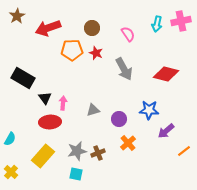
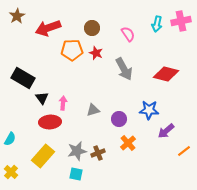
black triangle: moved 3 px left
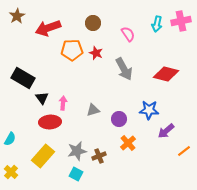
brown circle: moved 1 px right, 5 px up
brown cross: moved 1 px right, 3 px down
cyan square: rotated 16 degrees clockwise
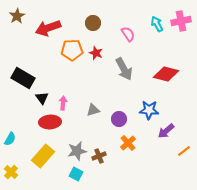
cyan arrow: rotated 140 degrees clockwise
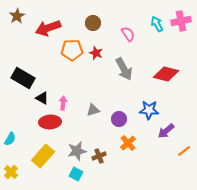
black triangle: rotated 24 degrees counterclockwise
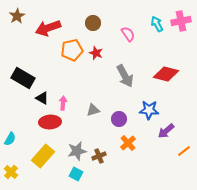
orange pentagon: rotated 10 degrees counterclockwise
gray arrow: moved 1 px right, 7 px down
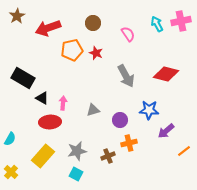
gray arrow: moved 1 px right
purple circle: moved 1 px right, 1 px down
orange cross: moved 1 px right; rotated 28 degrees clockwise
brown cross: moved 9 px right
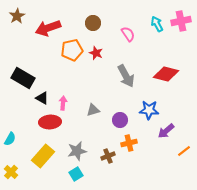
cyan square: rotated 32 degrees clockwise
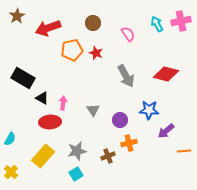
gray triangle: rotated 48 degrees counterclockwise
orange line: rotated 32 degrees clockwise
